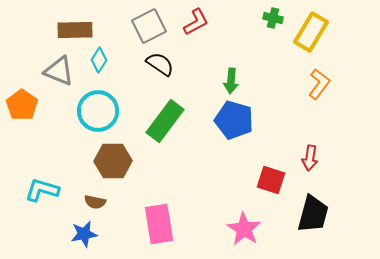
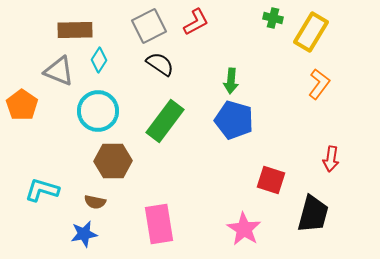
red arrow: moved 21 px right, 1 px down
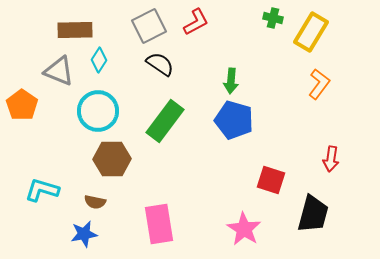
brown hexagon: moved 1 px left, 2 px up
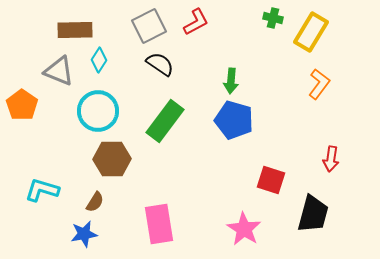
brown semicircle: rotated 70 degrees counterclockwise
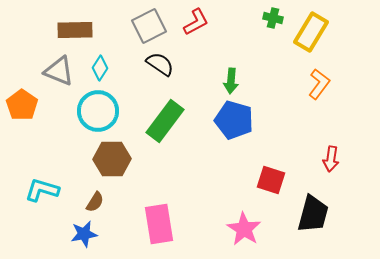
cyan diamond: moved 1 px right, 8 px down
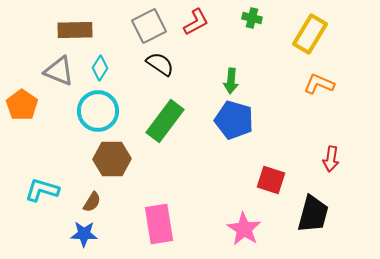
green cross: moved 21 px left
yellow rectangle: moved 1 px left, 2 px down
orange L-shape: rotated 104 degrees counterclockwise
brown semicircle: moved 3 px left
blue star: rotated 12 degrees clockwise
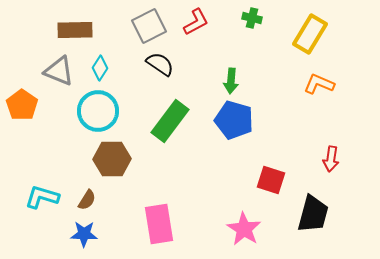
green rectangle: moved 5 px right
cyan L-shape: moved 7 px down
brown semicircle: moved 5 px left, 2 px up
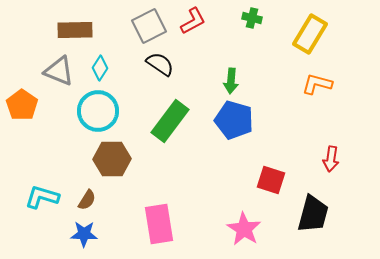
red L-shape: moved 3 px left, 1 px up
orange L-shape: moved 2 px left; rotated 8 degrees counterclockwise
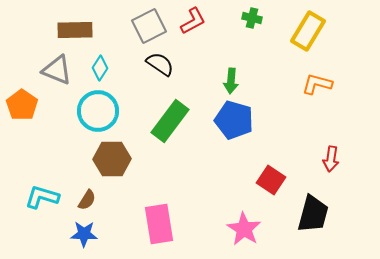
yellow rectangle: moved 2 px left, 3 px up
gray triangle: moved 2 px left, 1 px up
red square: rotated 16 degrees clockwise
